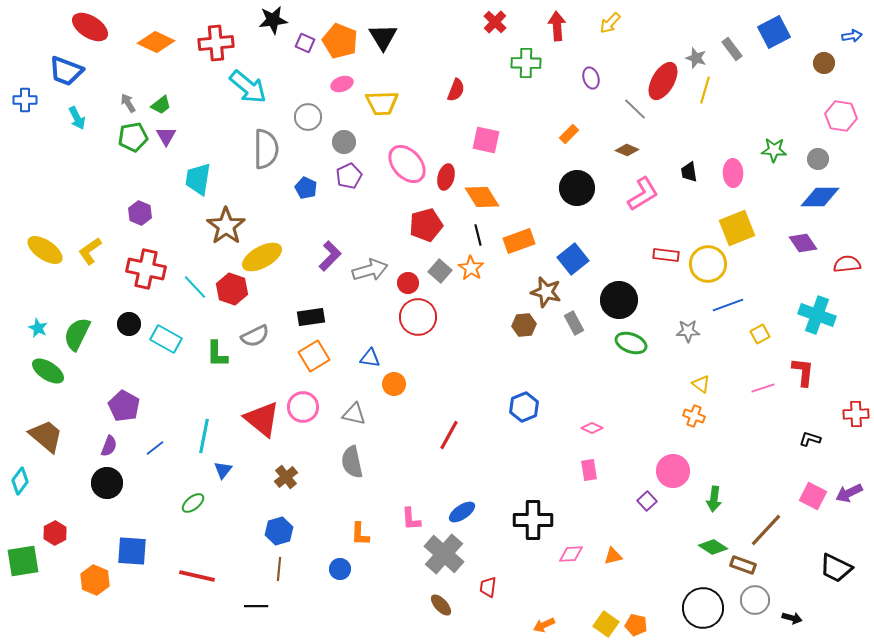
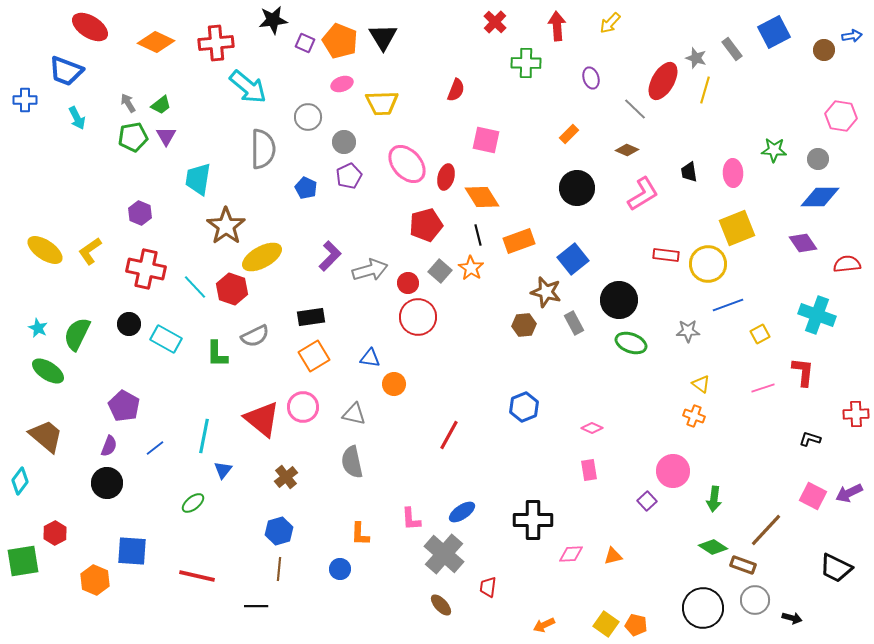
brown circle at (824, 63): moved 13 px up
gray semicircle at (266, 149): moved 3 px left
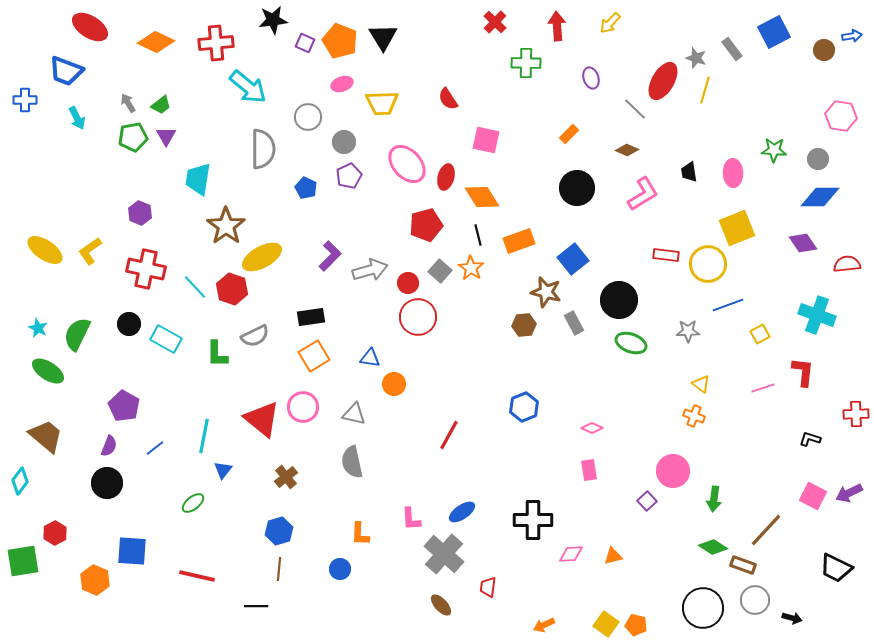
red semicircle at (456, 90): moved 8 px left, 9 px down; rotated 125 degrees clockwise
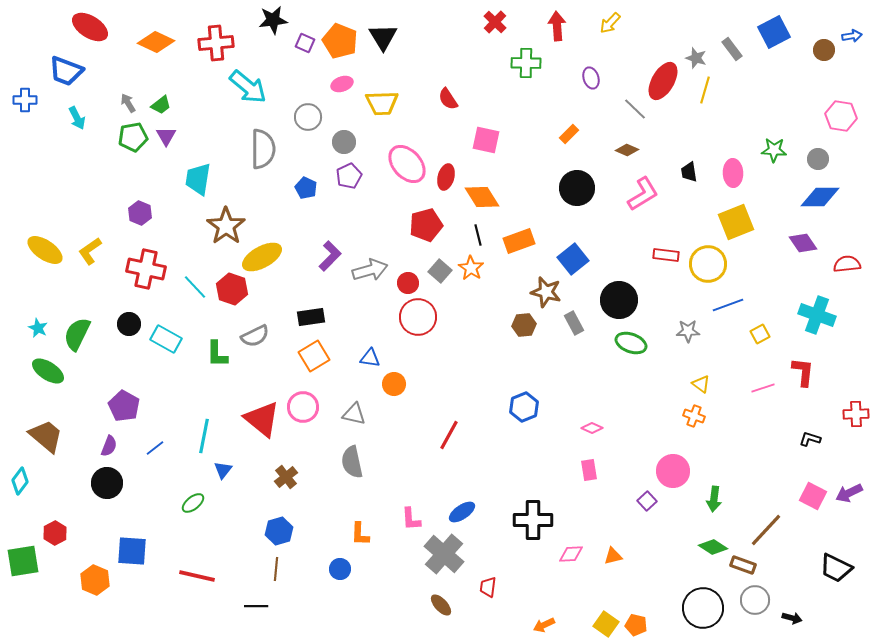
yellow square at (737, 228): moved 1 px left, 6 px up
brown line at (279, 569): moved 3 px left
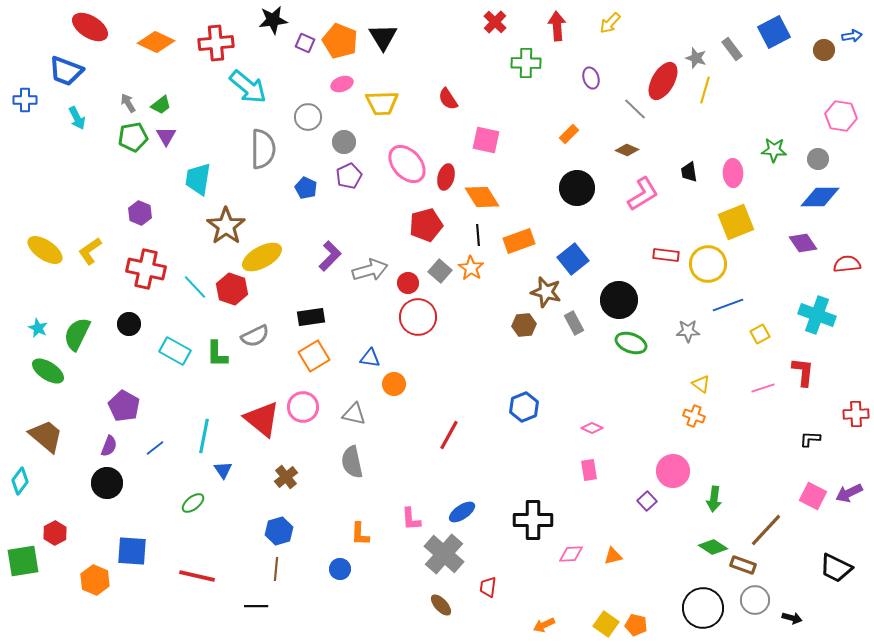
black line at (478, 235): rotated 10 degrees clockwise
cyan rectangle at (166, 339): moved 9 px right, 12 px down
black L-shape at (810, 439): rotated 15 degrees counterclockwise
blue triangle at (223, 470): rotated 12 degrees counterclockwise
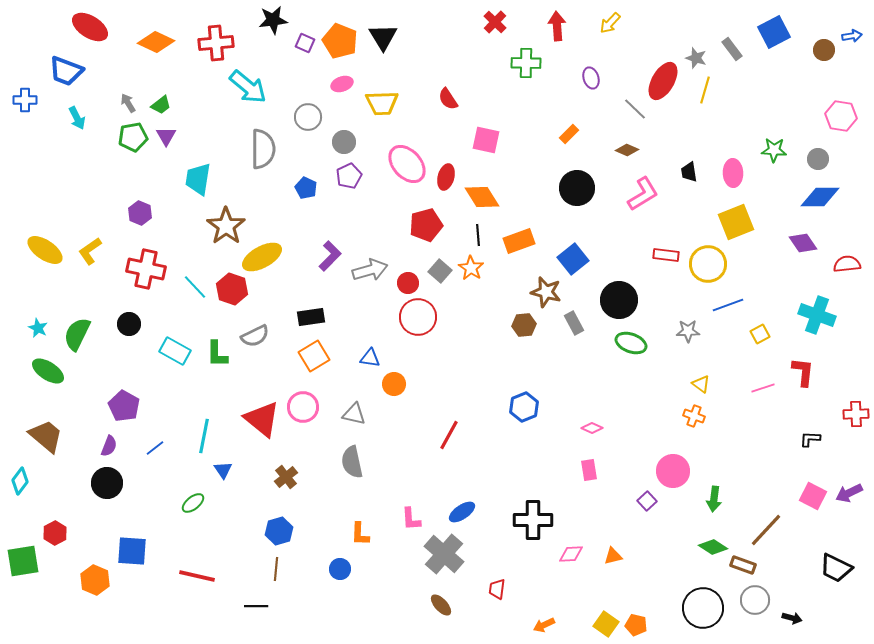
red trapezoid at (488, 587): moved 9 px right, 2 px down
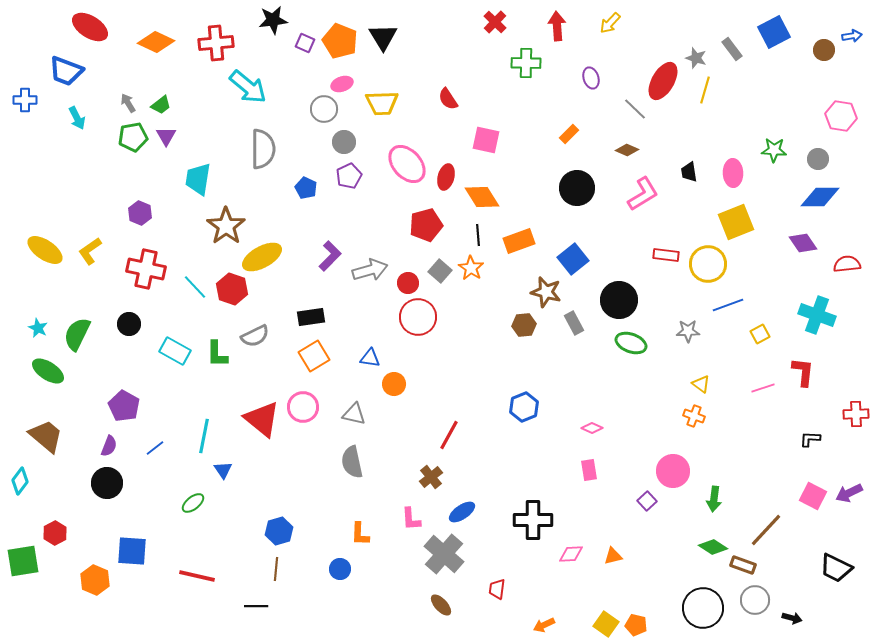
gray circle at (308, 117): moved 16 px right, 8 px up
brown cross at (286, 477): moved 145 px right
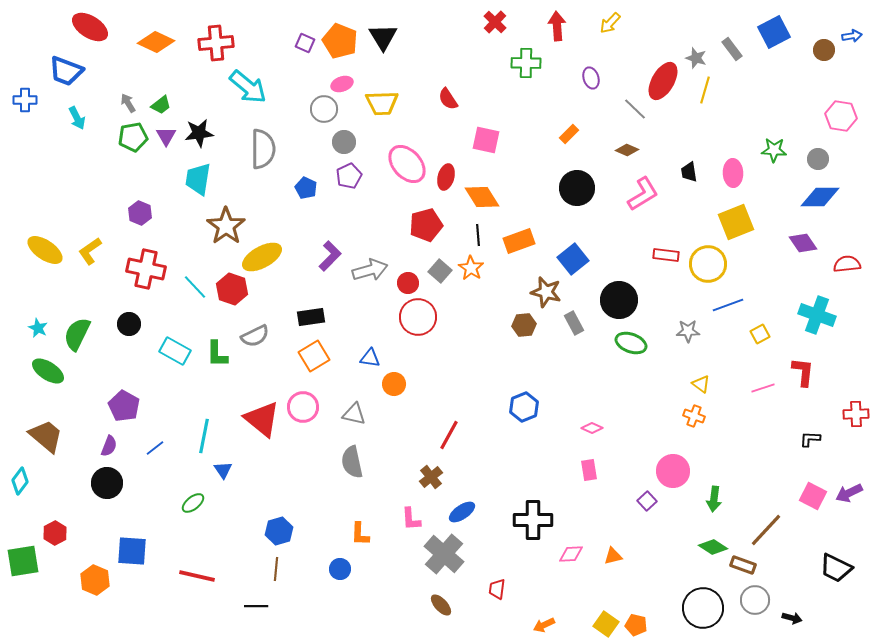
black star at (273, 20): moved 74 px left, 113 px down
